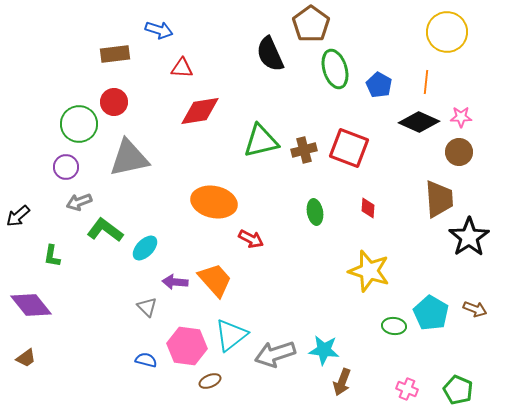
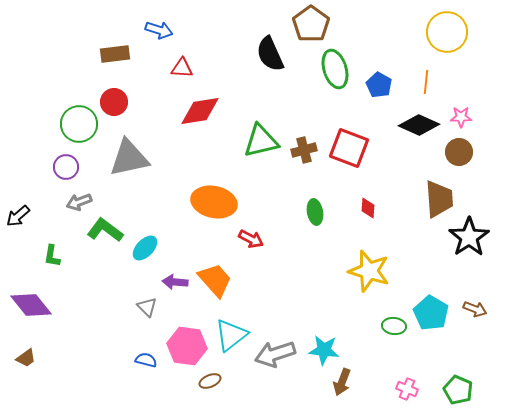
black diamond at (419, 122): moved 3 px down
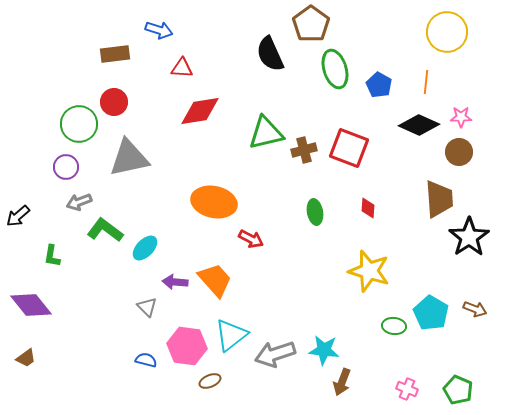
green triangle at (261, 141): moved 5 px right, 8 px up
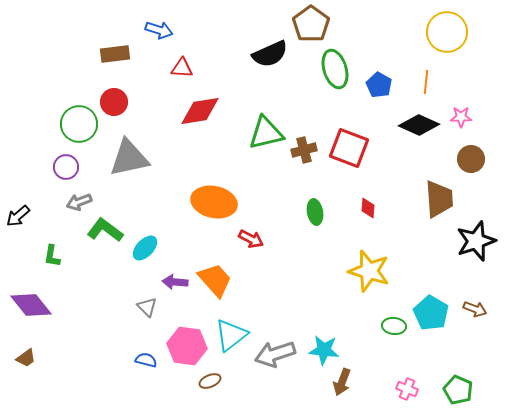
black semicircle at (270, 54): rotated 90 degrees counterclockwise
brown circle at (459, 152): moved 12 px right, 7 px down
black star at (469, 237): moved 7 px right, 4 px down; rotated 15 degrees clockwise
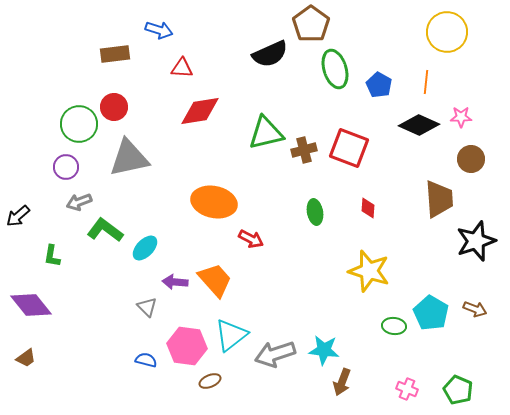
red circle at (114, 102): moved 5 px down
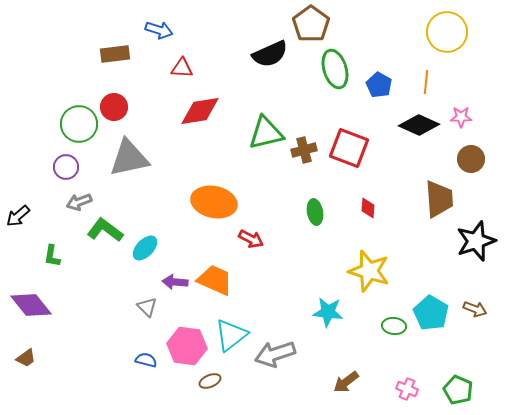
orange trapezoid at (215, 280): rotated 24 degrees counterclockwise
cyan star at (324, 350): moved 4 px right, 38 px up
brown arrow at (342, 382): moved 4 px right; rotated 32 degrees clockwise
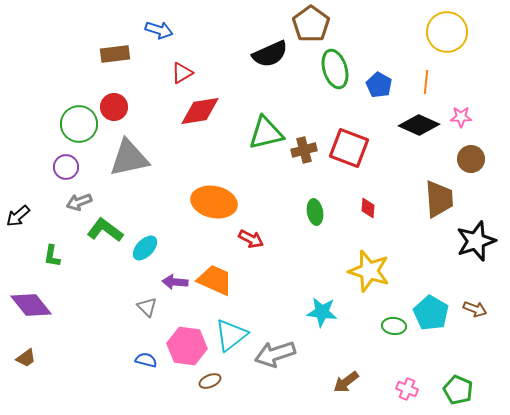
red triangle at (182, 68): moved 5 px down; rotated 35 degrees counterclockwise
cyan star at (328, 312): moved 6 px left
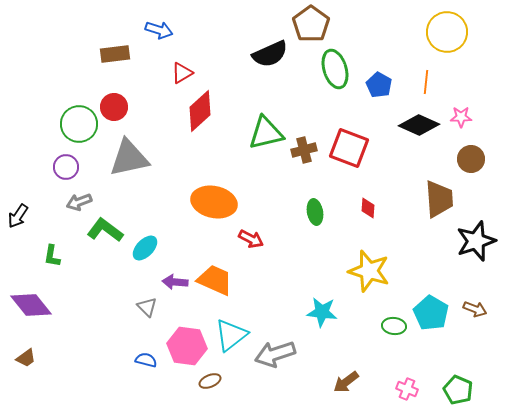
red diamond at (200, 111): rotated 33 degrees counterclockwise
black arrow at (18, 216): rotated 15 degrees counterclockwise
